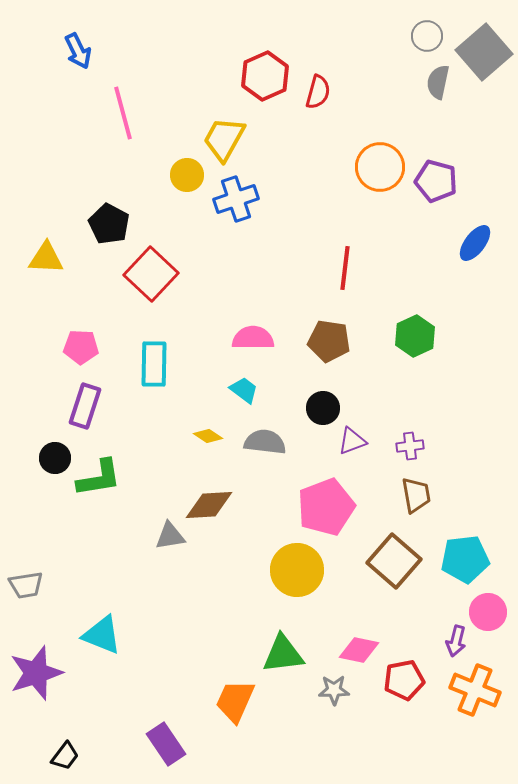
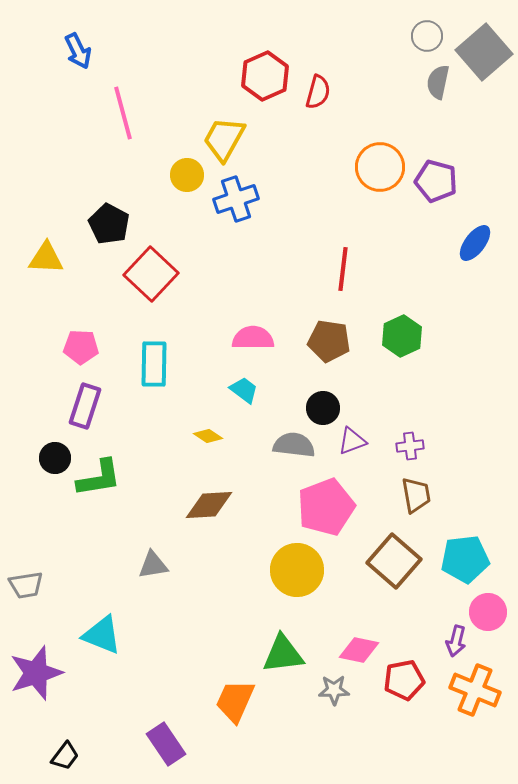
red line at (345, 268): moved 2 px left, 1 px down
green hexagon at (415, 336): moved 13 px left
gray semicircle at (265, 442): moved 29 px right, 3 px down
gray triangle at (170, 536): moved 17 px left, 29 px down
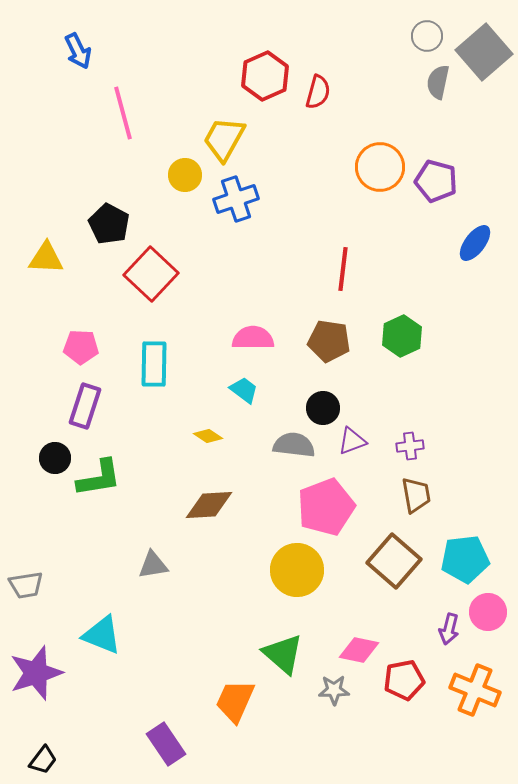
yellow circle at (187, 175): moved 2 px left
purple arrow at (456, 641): moved 7 px left, 12 px up
green triangle at (283, 654): rotated 48 degrees clockwise
black trapezoid at (65, 756): moved 22 px left, 4 px down
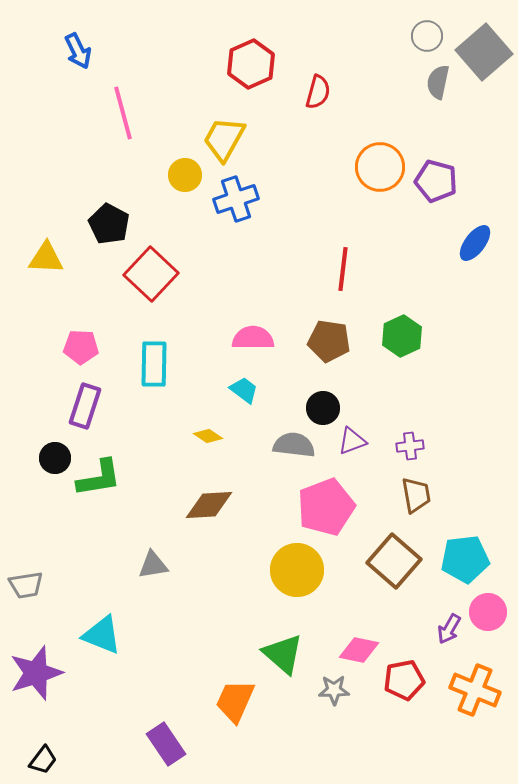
red hexagon at (265, 76): moved 14 px left, 12 px up
purple arrow at (449, 629): rotated 16 degrees clockwise
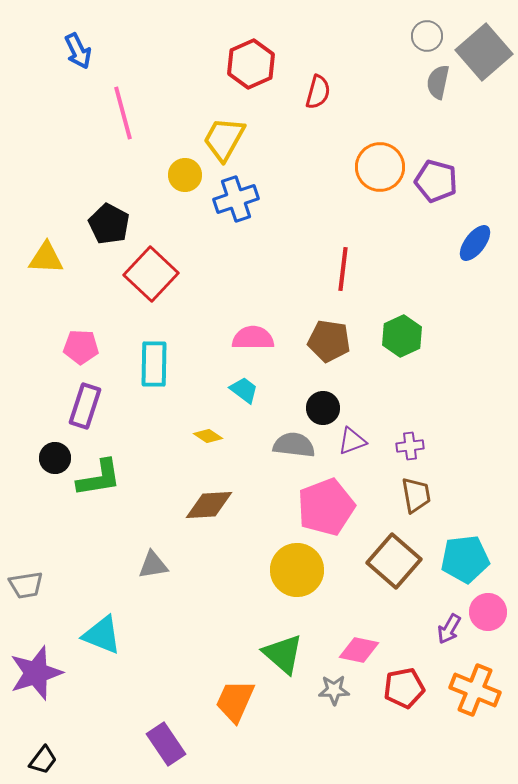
red pentagon at (404, 680): moved 8 px down
